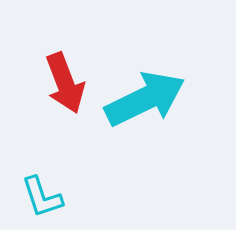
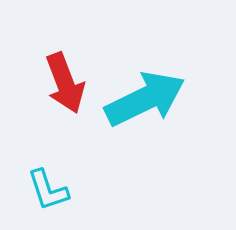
cyan L-shape: moved 6 px right, 7 px up
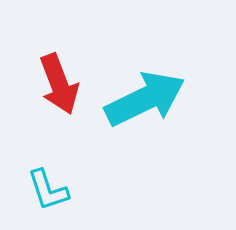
red arrow: moved 6 px left, 1 px down
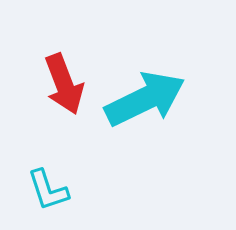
red arrow: moved 5 px right
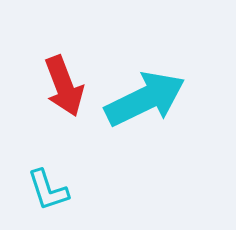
red arrow: moved 2 px down
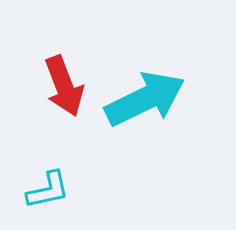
cyan L-shape: rotated 84 degrees counterclockwise
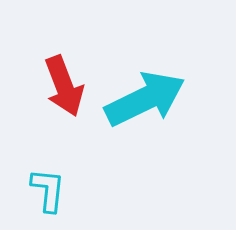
cyan L-shape: rotated 72 degrees counterclockwise
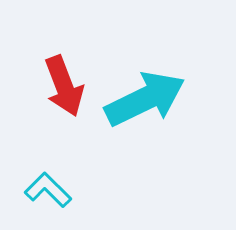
cyan L-shape: rotated 51 degrees counterclockwise
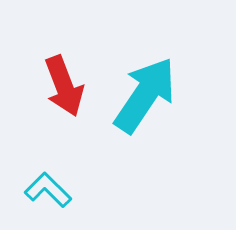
cyan arrow: moved 4 px up; rotated 30 degrees counterclockwise
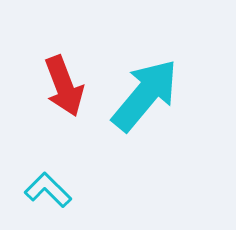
cyan arrow: rotated 6 degrees clockwise
